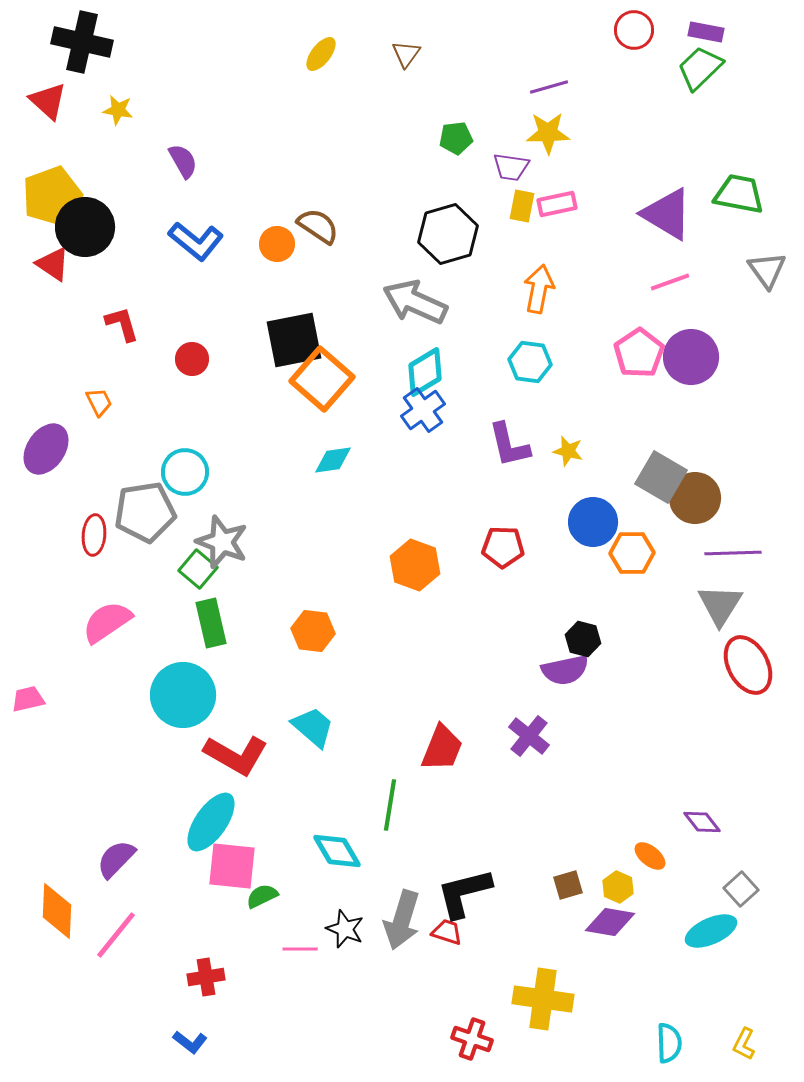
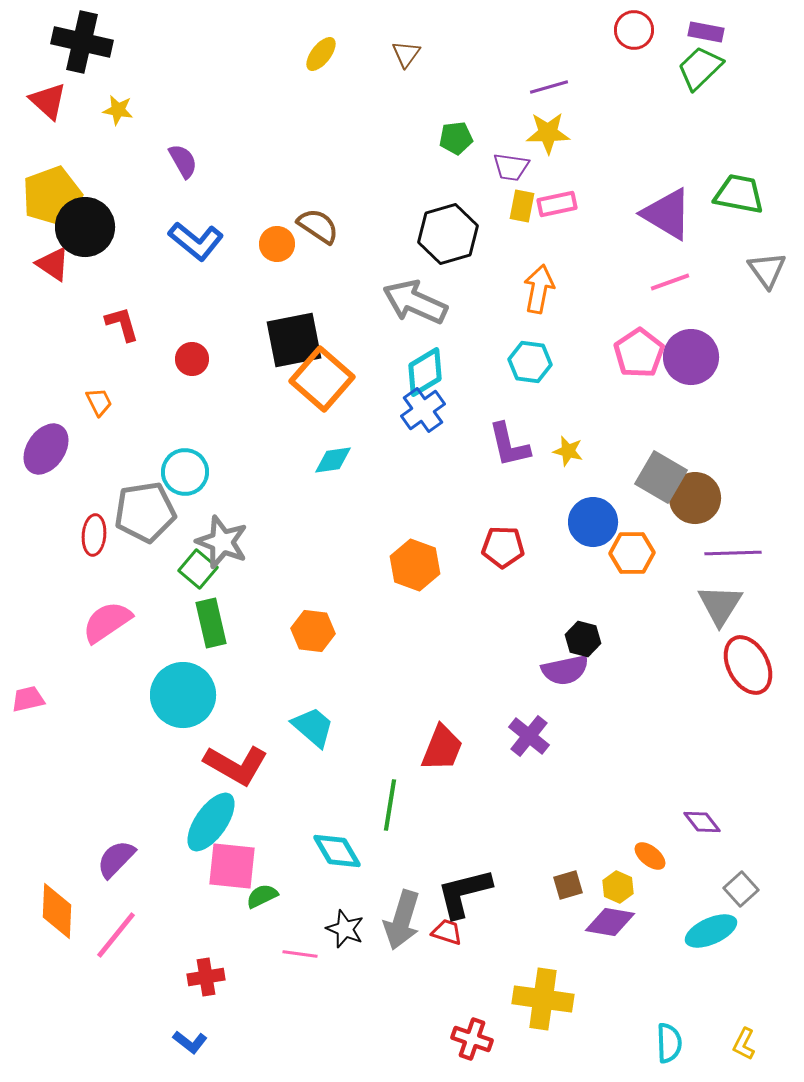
red L-shape at (236, 755): moved 10 px down
pink line at (300, 949): moved 5 px down; rotated 8 degrees clockwise
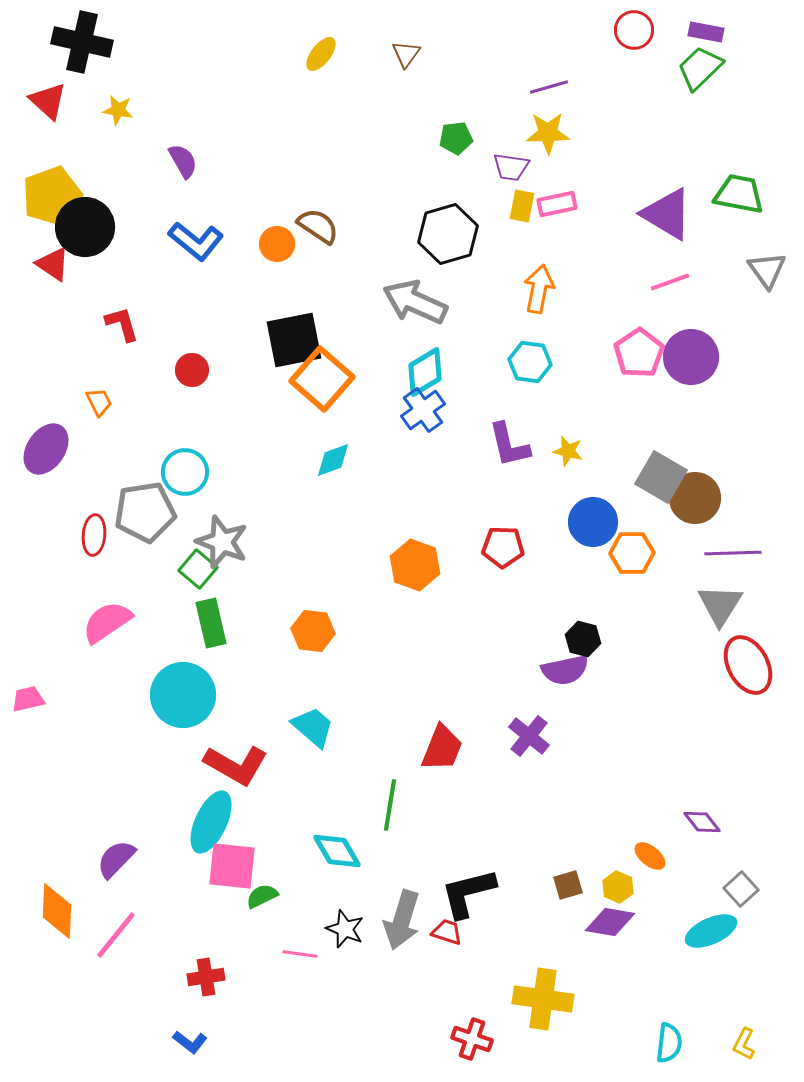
red circle at (192, 359): moved 11 px down
cyan diamond at (333, 460): rotated 12 degrees counterclockwise
cyan ellipse at (211, 822): rotated 10 degrees counterclockwise
black L-shape at (464, 893): moved 4 px right
cyan semicircle at (669, 1043): rotated 9 degrees clockwise
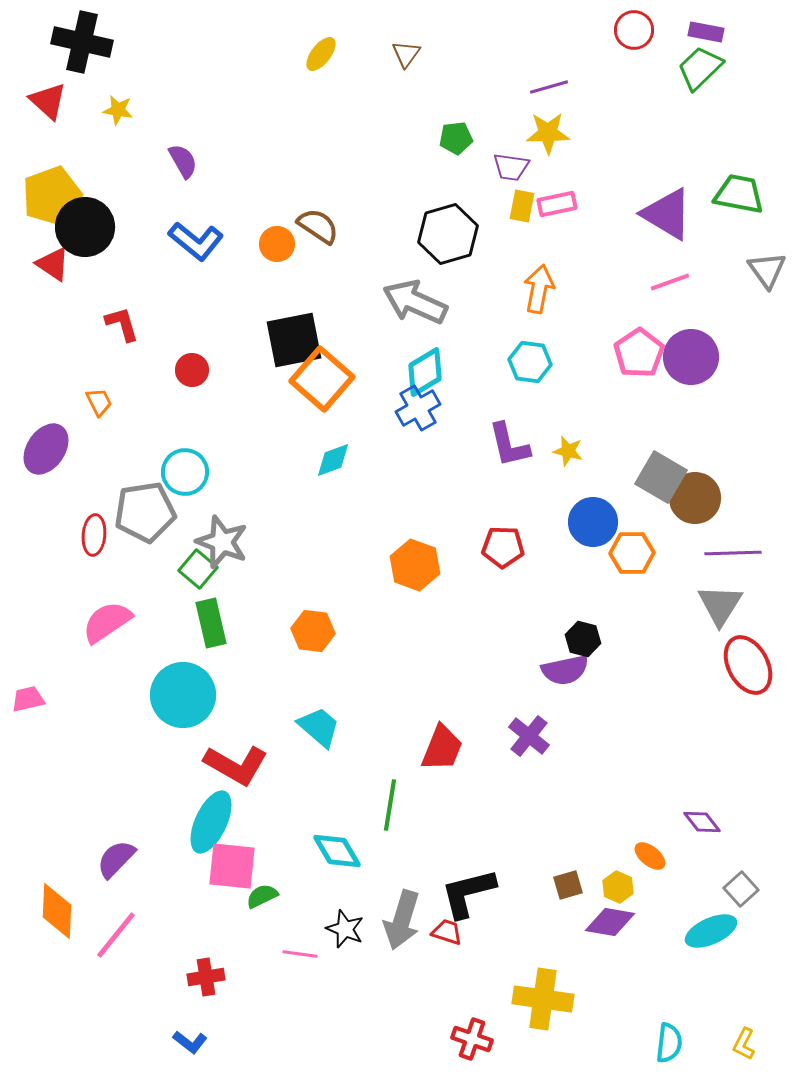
blue cross at (423, 410): moved 5 px left, 2 px up; rotated 6 degrees clockwise
cyan trapezoid at (313, 727): moved 6 px right
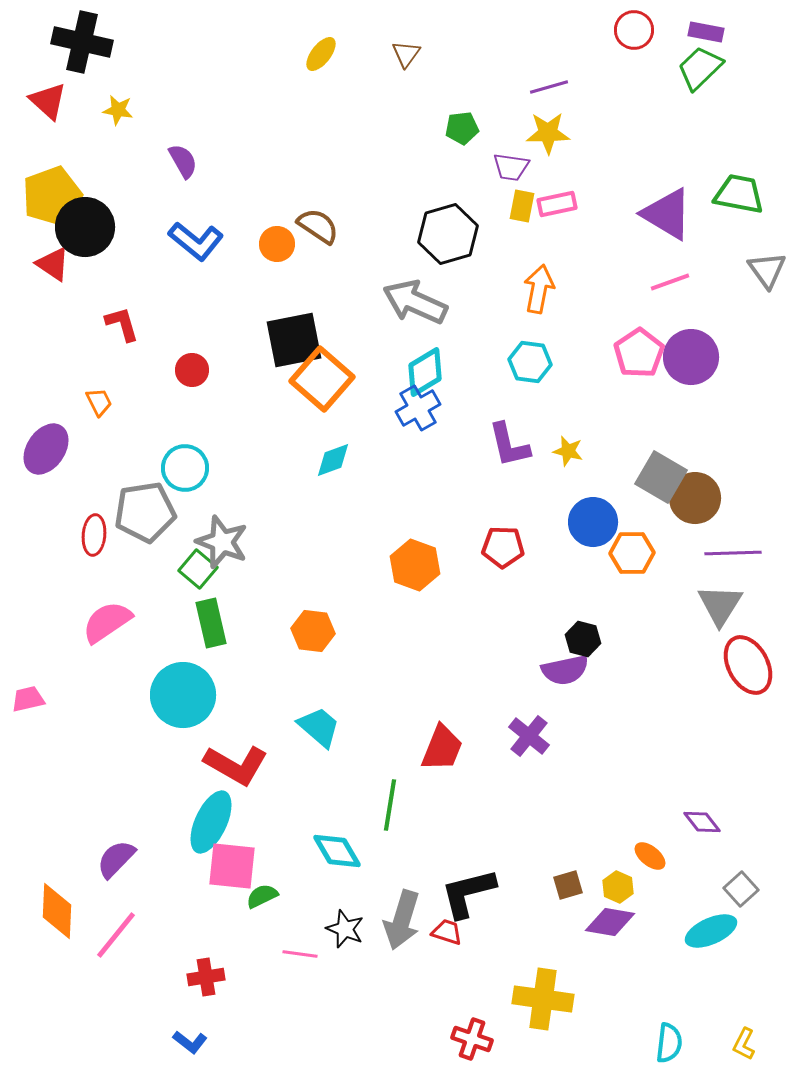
green pentagon at (456, 138): moved 6 px right, 10 px up
cyan circle at (185, 472): moved 4 px up
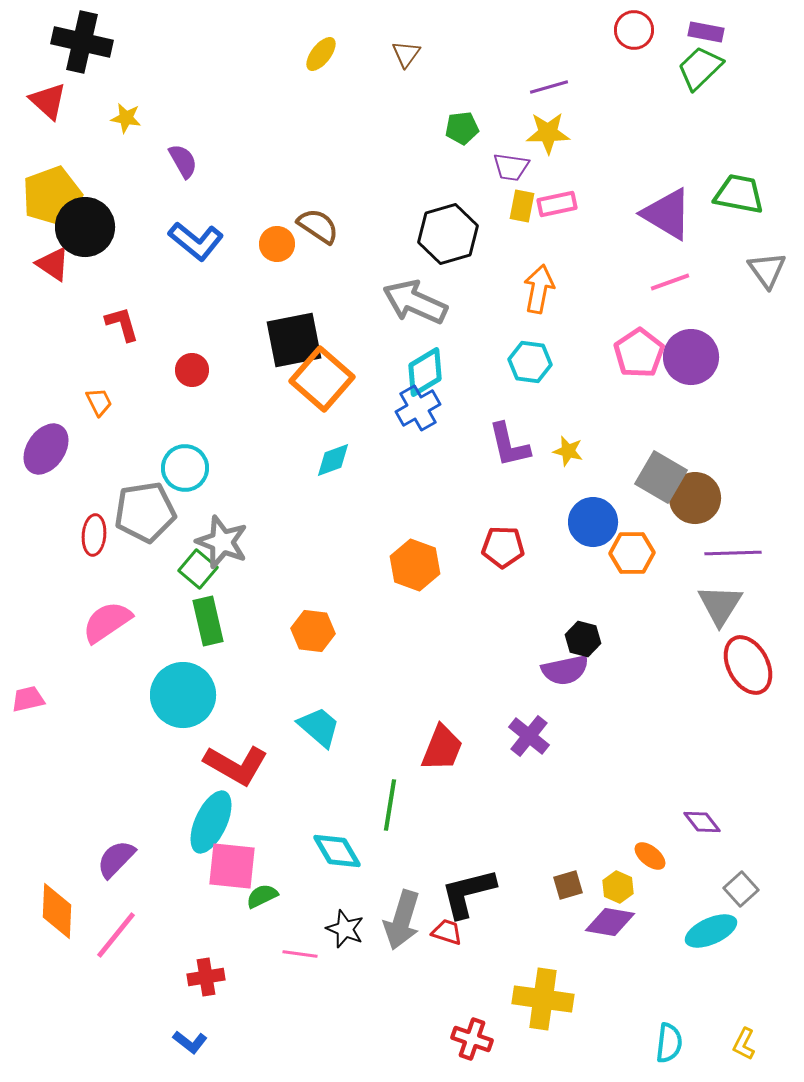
yellow star at (118, 110): moved 8 px right, 8 px down
green rectangle at (211, 623): moved 3 px left, 2 px up
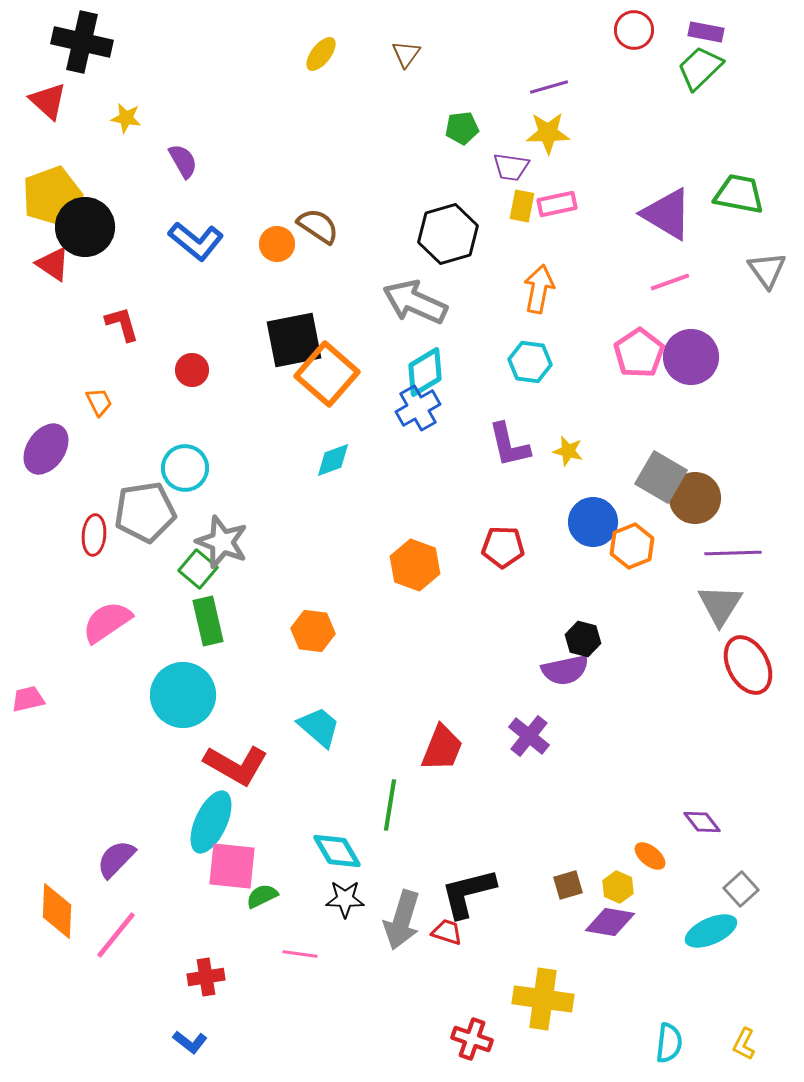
orange square at (322, 379): moved 5 px right, 5 px up
orange hexagon at (632, 553): moved 7 px up; rotated 21 degrees counterclockwise
black star at (345, 929): moved 30 px up; rotated 21 degrees counterclockwise
